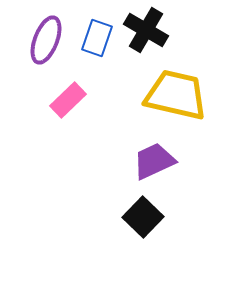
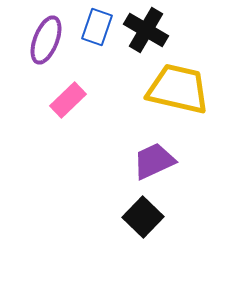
blue rectangle: moved 11 px up
yellow trapezoid: moved 2 px right, 6 px up
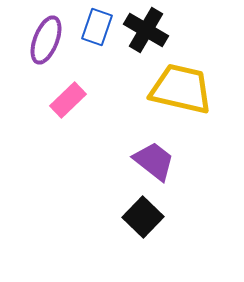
yellow trapezoid: moved 3 px right
purple trapezoid: rotated 63 degrees clockwise
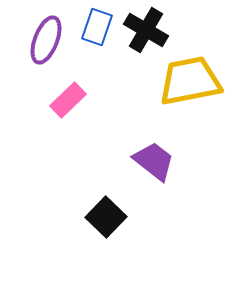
yellow trapezoid: moved 9 px right, 8 px up; rotated 24 degrees counterclockwise
black square: moved 37 px left
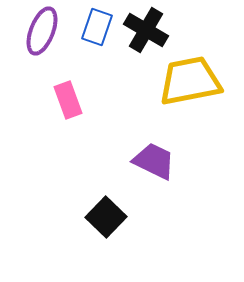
purple ellipse: moved 4 px left, 9 px up
pink rectangle: rotated 66 degrees counterclockwise
purple trapezoid: rotated 12 degrees counterclockwise
